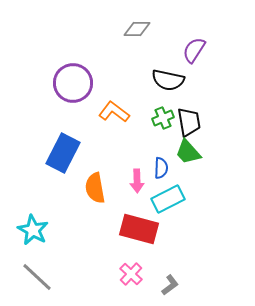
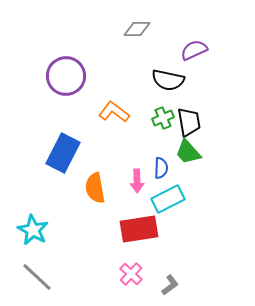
purple semicircle: rotated 32 degrees clockwise
purple circle: moved 7 px left, 7 px up
red rectangle: rotated 24 degrees counterclockwise
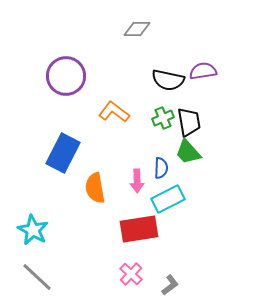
purple semicircle: moved 9 px right, 21 px down; rotated 16 degrees clockwise
